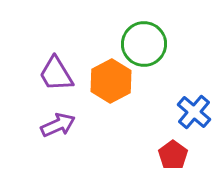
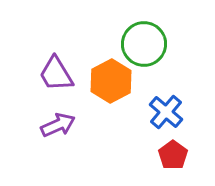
blue cross: moved 28 px left
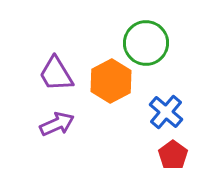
green circle: moved 2 px right, 1 px up
purple arrow: moved 1 px left, 1 px up
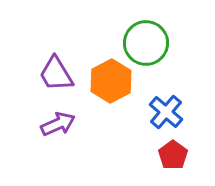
purple arrow: moved 1 px right
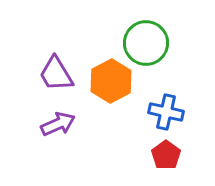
blue cross: rotated 28 degrees counterclockwise
red pentagon: moved 7 px left
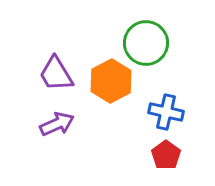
purple arrow: moved 1 px left
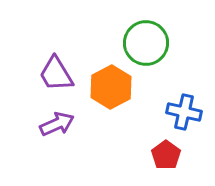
orange hexagon: moved 6 px down
blue cross: moved 18 px right
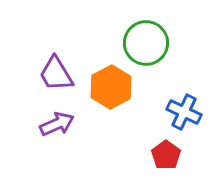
blue cross: rotated 12 degrees clockwise
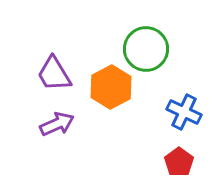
green circle: moved 6 px down
purple trapezoid: moved 2 px left
red pentagon: moved 13 px right, 7 px down
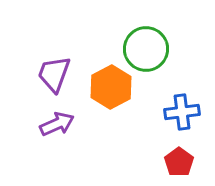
purple trapezoid: rotated 51 degrees clockwise
blue cross: moved 2 px left; rotated 32 degrees counterclockwise
